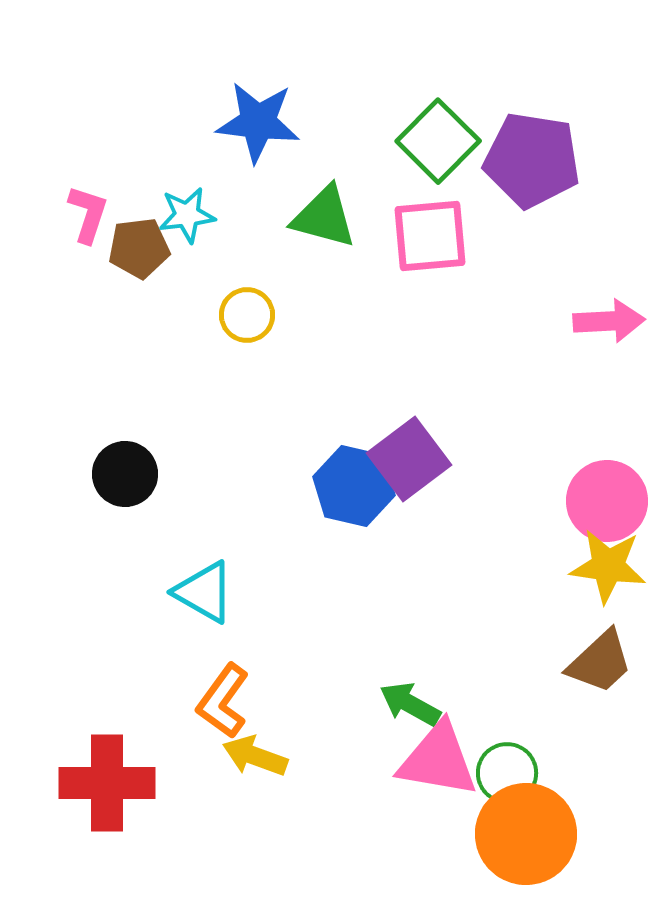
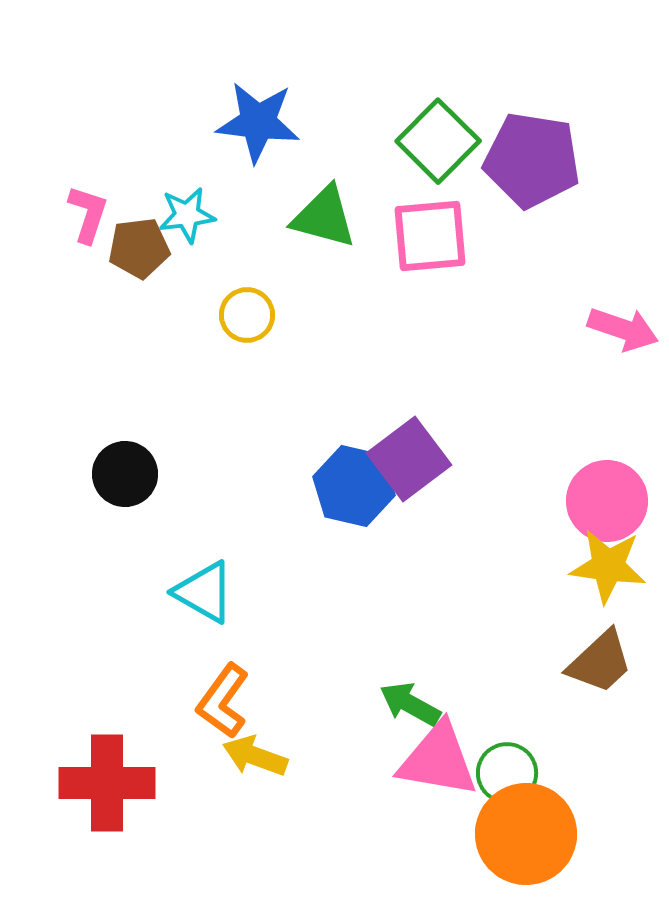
pink arrow: moved 14 px right, 8 px down; rotated 22 degrees clockwise
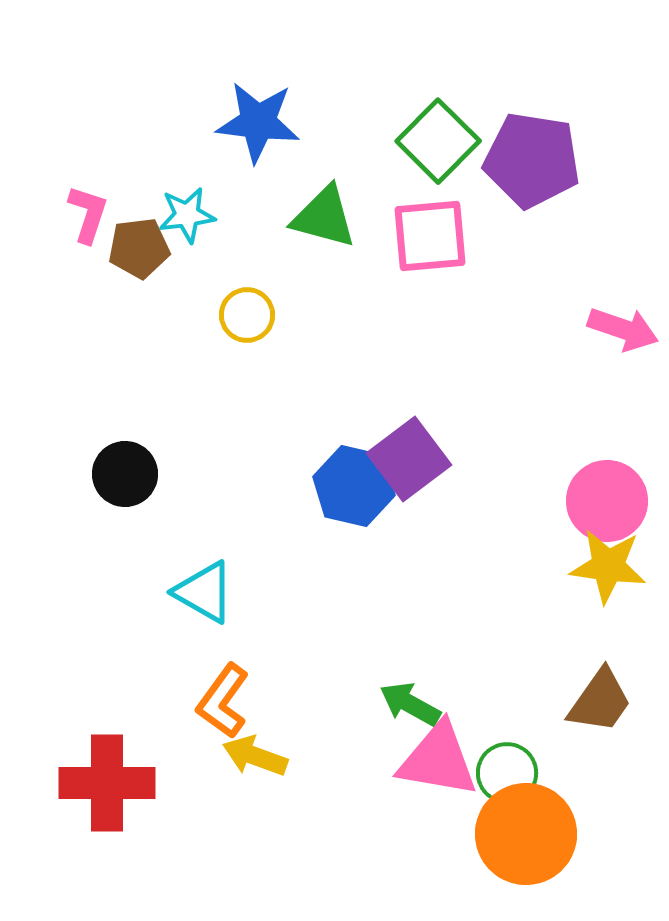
brown trapezoid: moved 39 px down; rotated 12 degrees counterclockwise
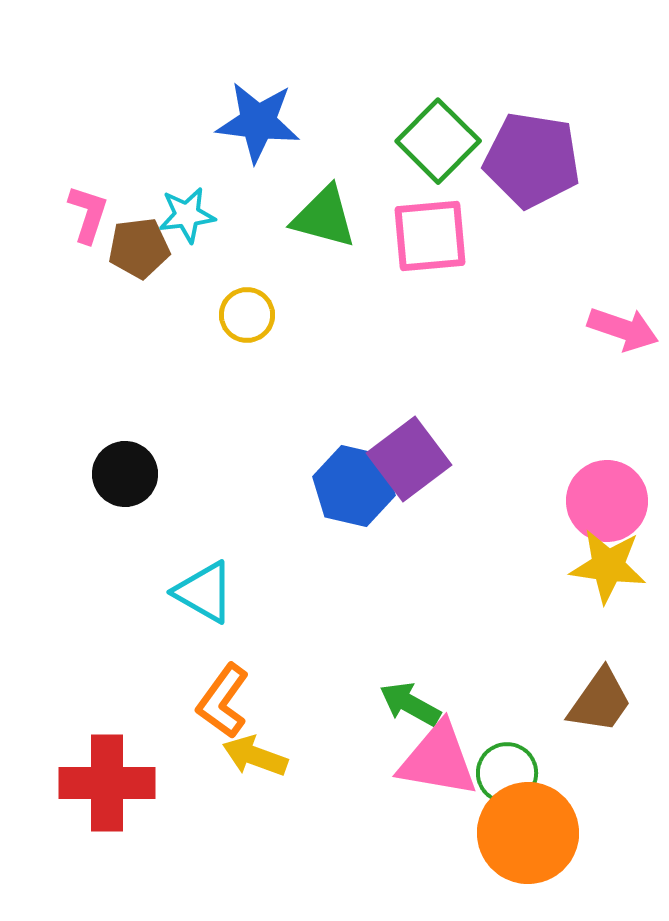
orange circle: moved 2 px right, 1 px up
